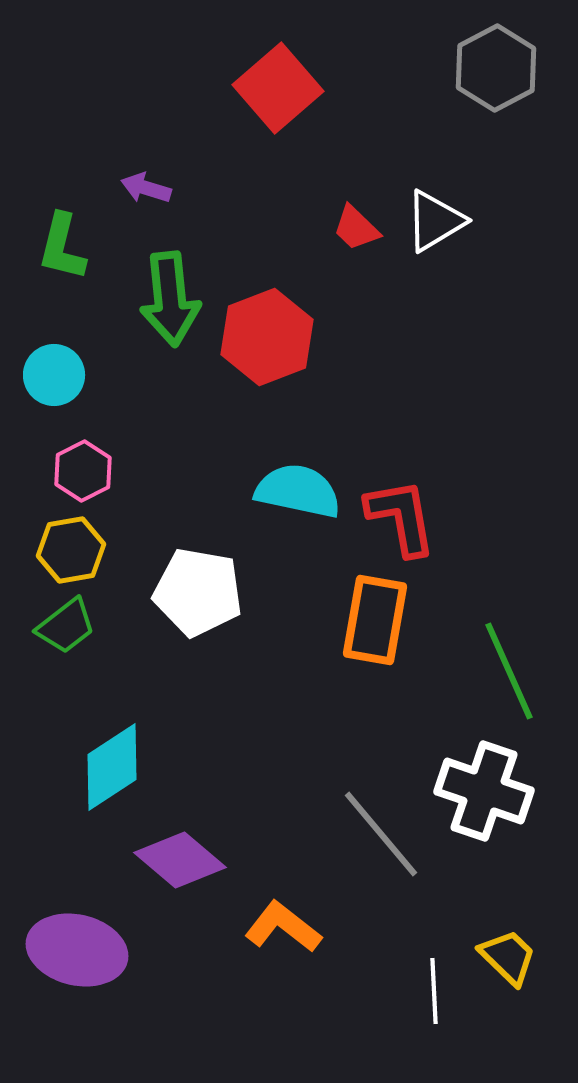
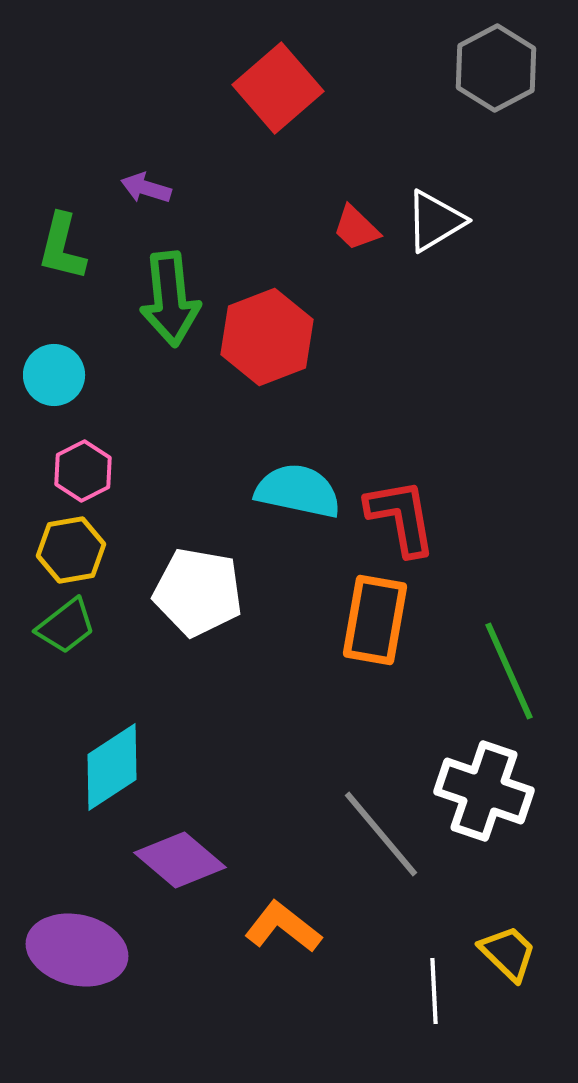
yellow trapezoid: moved 4 px up
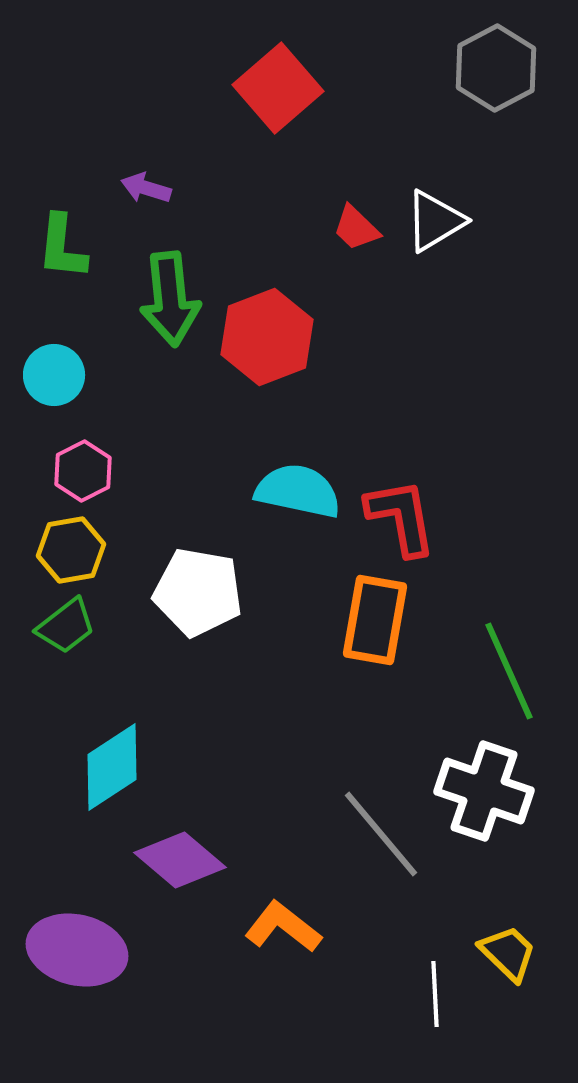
green L-shape: rotated 8 degrees counterclockwise
white line: moved 1 px right, 3 px down
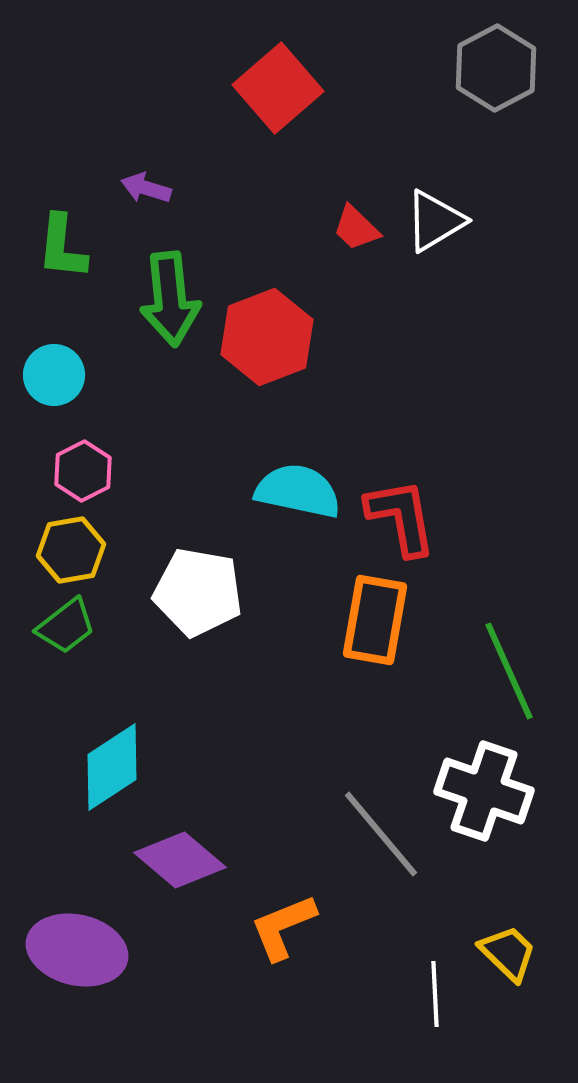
orange L-shape: rotated 60 degrees counterclockwise
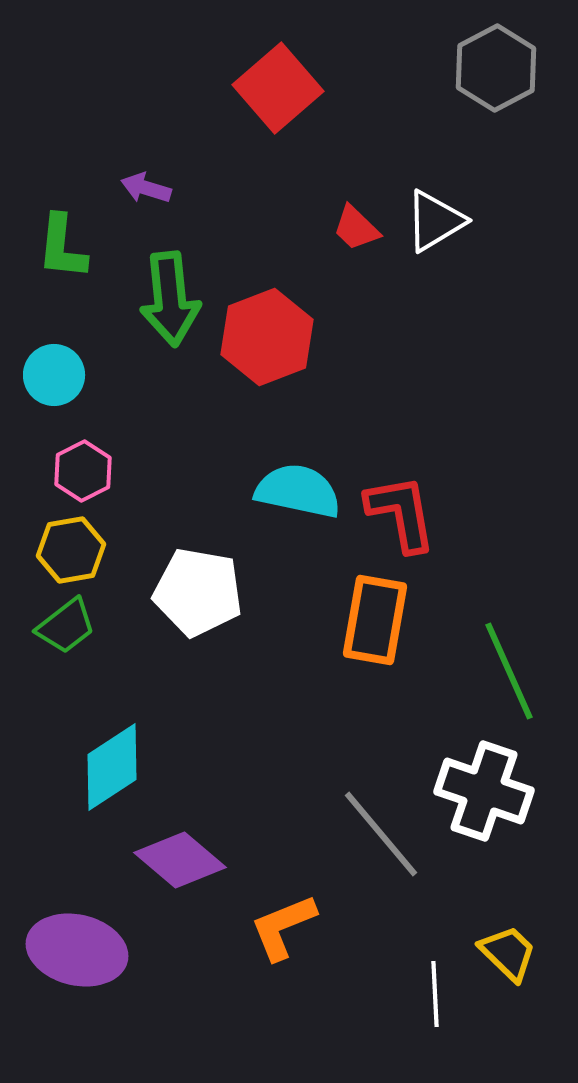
red L-shape: moved 4 px up
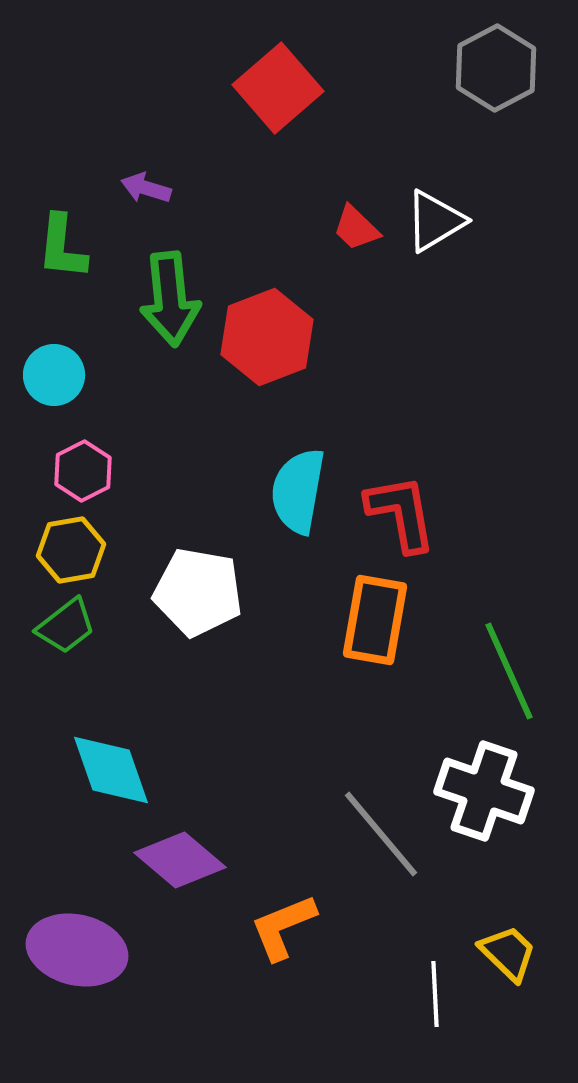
cyan semicircle: rotated 92 degrees counterclockwise
cyan diamond: moved 1 px left, 3 px down; rotated 76 degrees counterclockwise
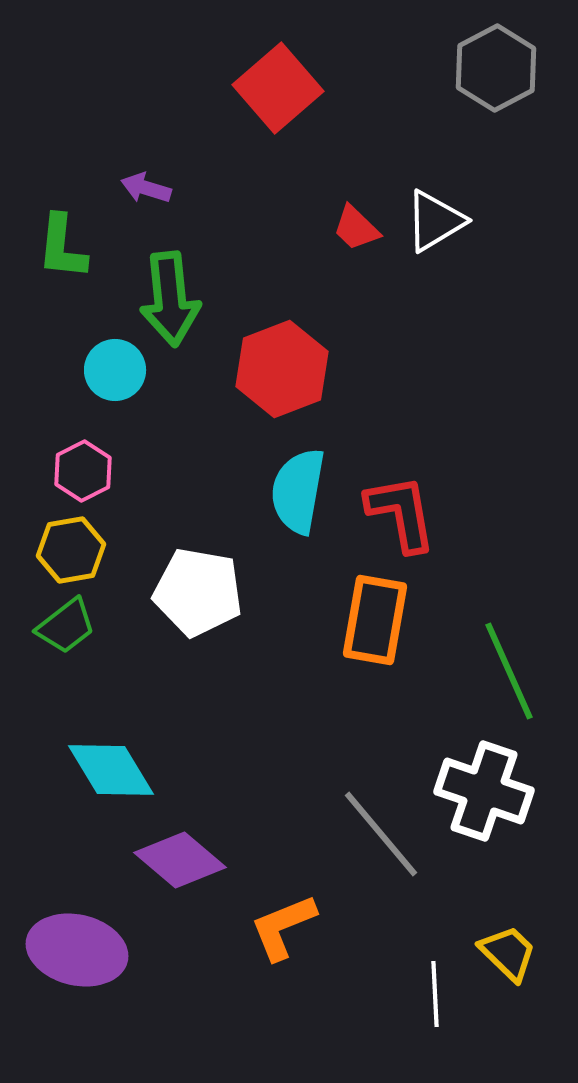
red hexagon: moved 15 px right, 32 px down
cyan circle: moved 61 px right, 5 px up
cyan diamond: rotated 12 degrees counterclockwise
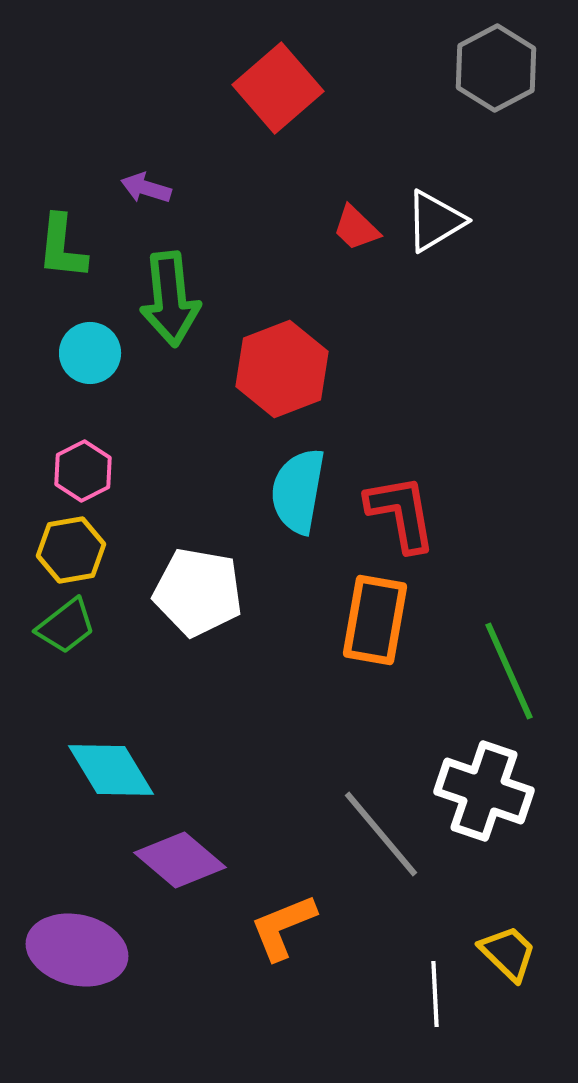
cyan circle: moved 25 px left, 17 px up
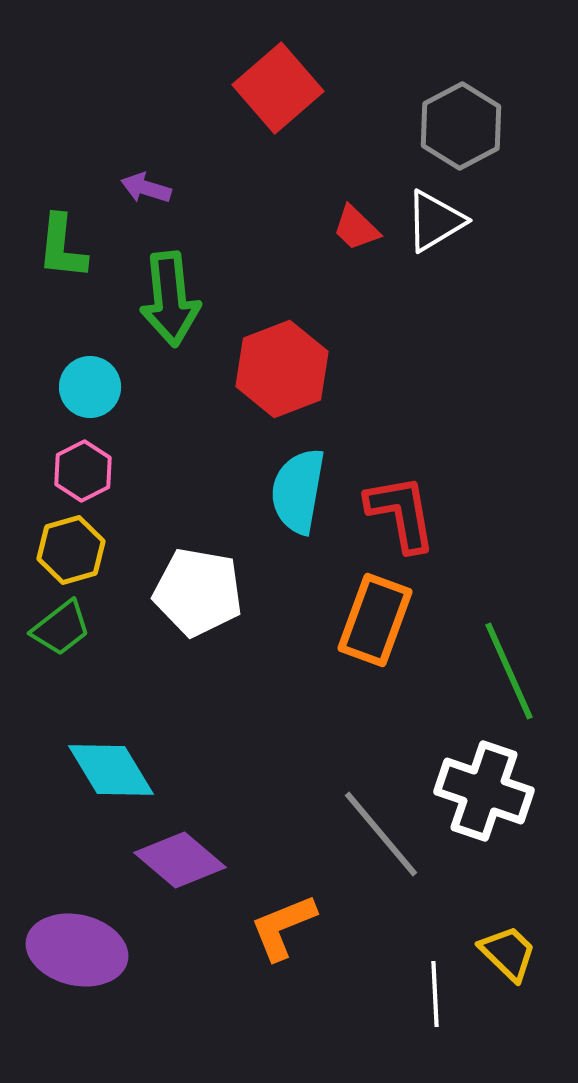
gray hexagon: moved 35 px left, 58 px down
cyan circle: moved 34 px down
yellow hexagon: rotated 6 degrees counterclockwise
orange rectangle: rotated 10 degrees clockwise
green trapezoid: moved 5 px left, 2 px down
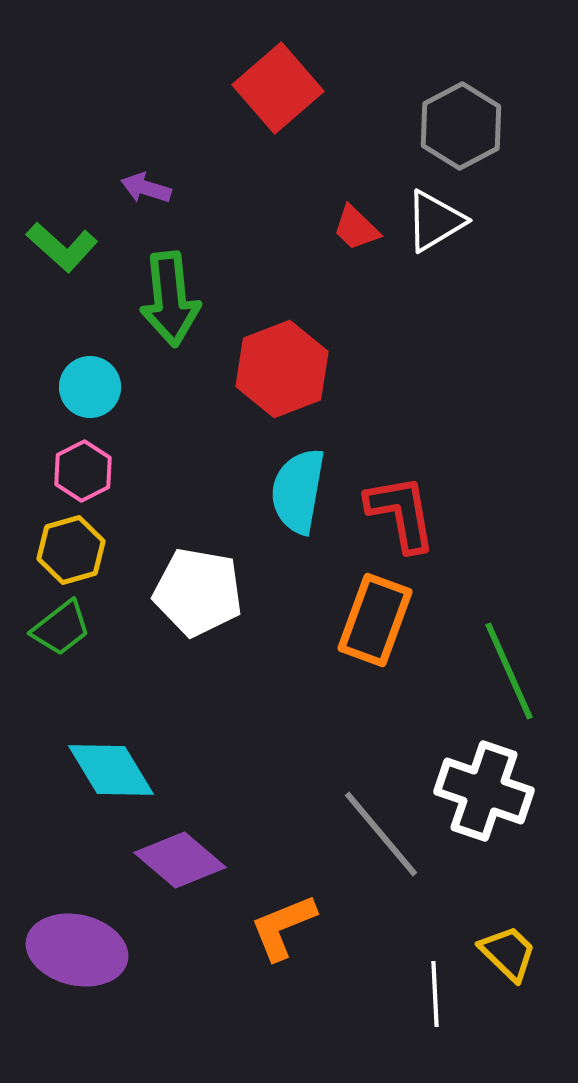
green L-shape: rotated 54 degrees counterclockwise
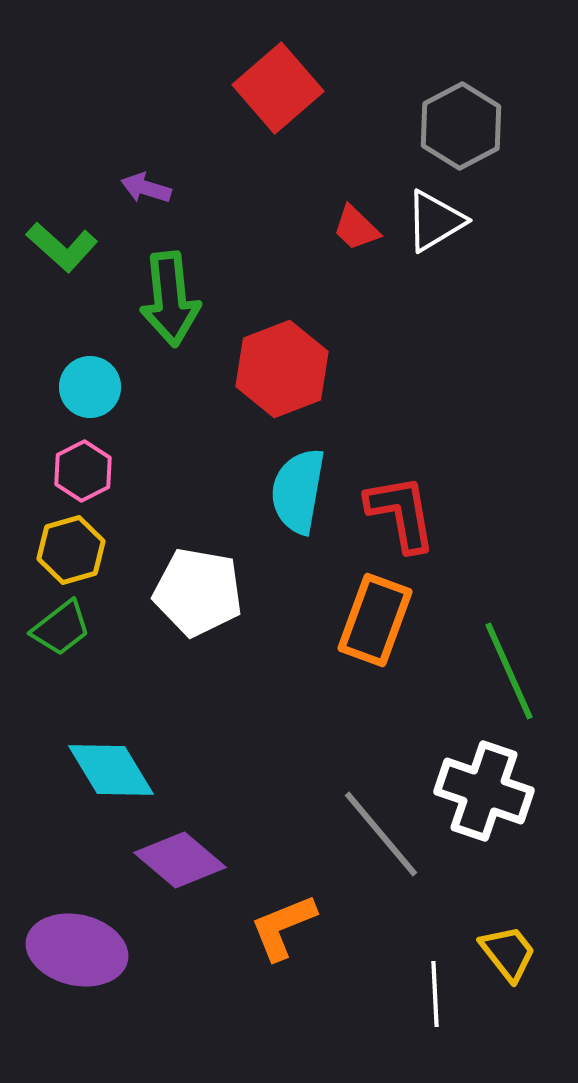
yellow trapezoid: rotated 8 degrees clockwise
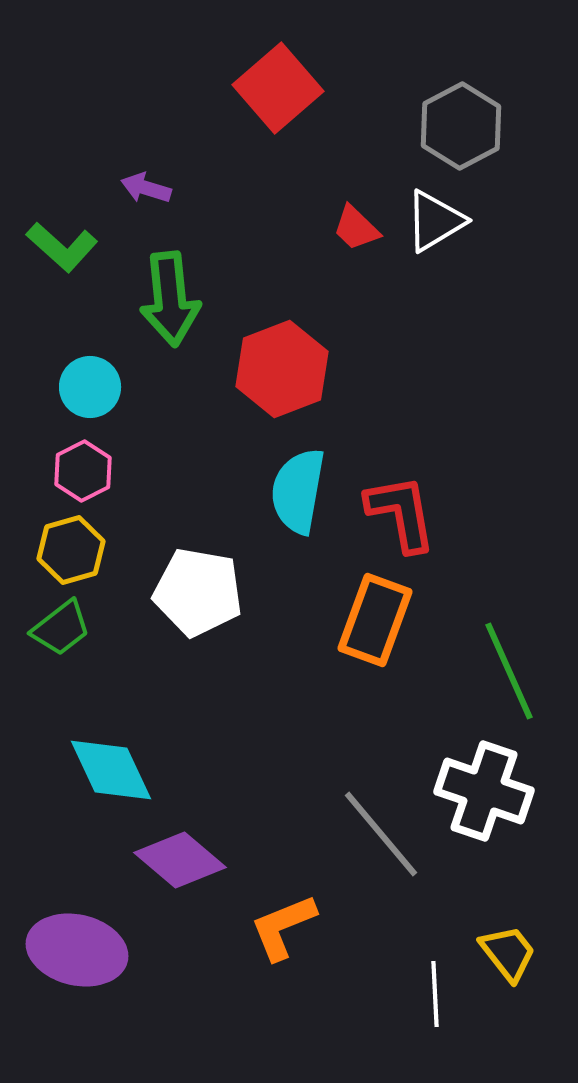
cyan diamond: rotated 6 degrees clockwise
